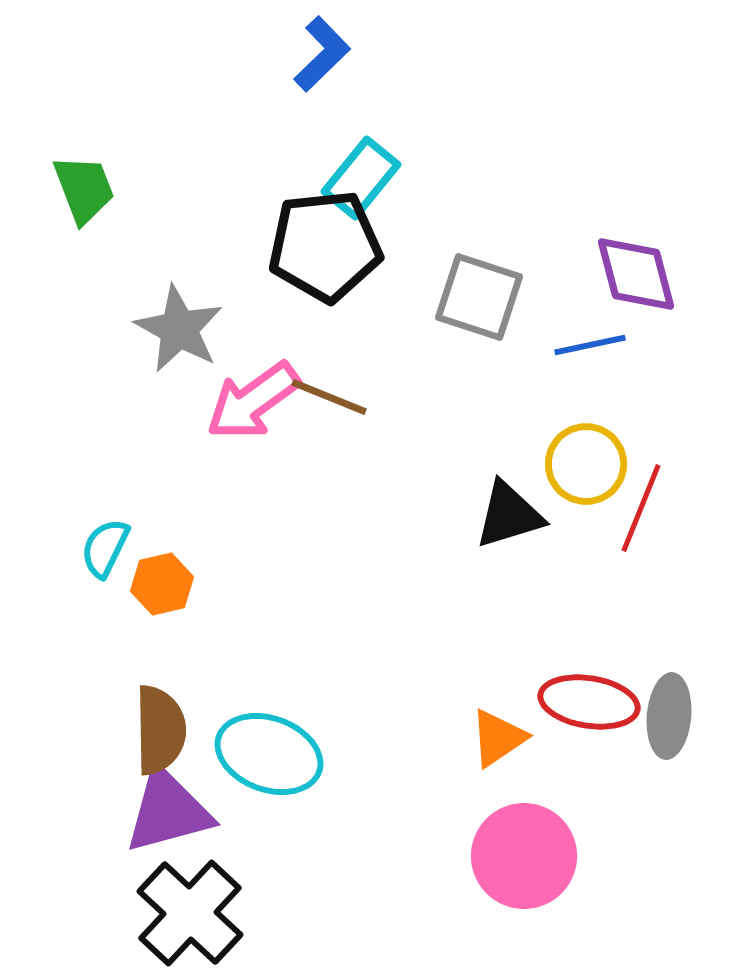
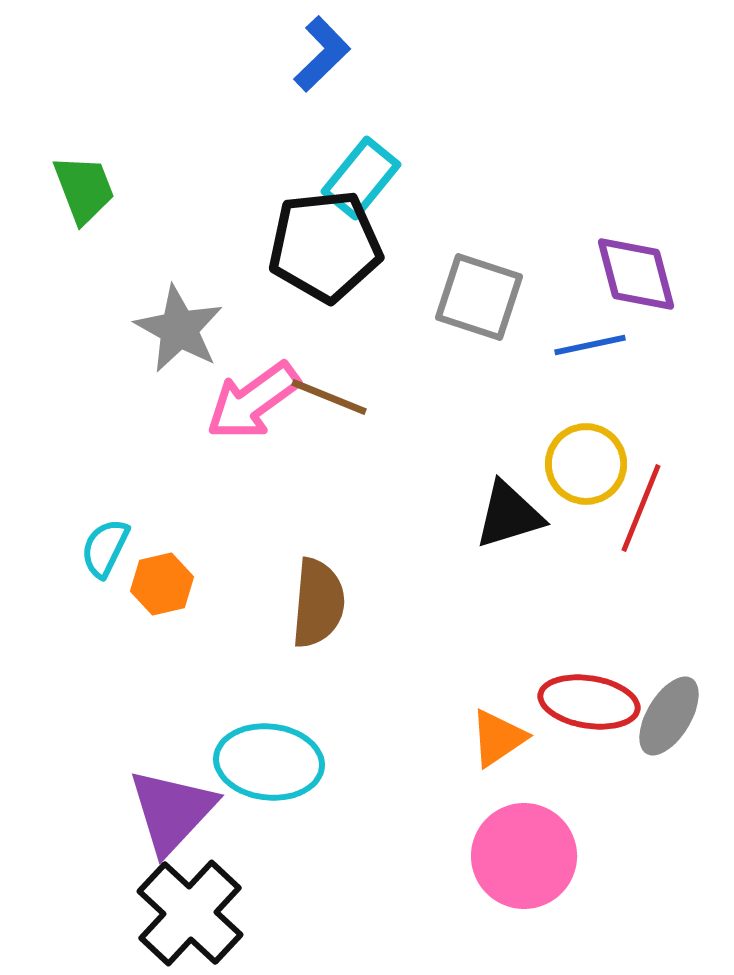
gray ellipse: rotated 26 degrees clockwise
brown semicircle: moved 158 px right, 127 px up; rotated 6 degrees clockwise
cyan ellipse: moved 8 px down; rotated 14 degrees counterclockwise
purple triangle: moved 4 px right; rotated 32 degrees counterclockwise
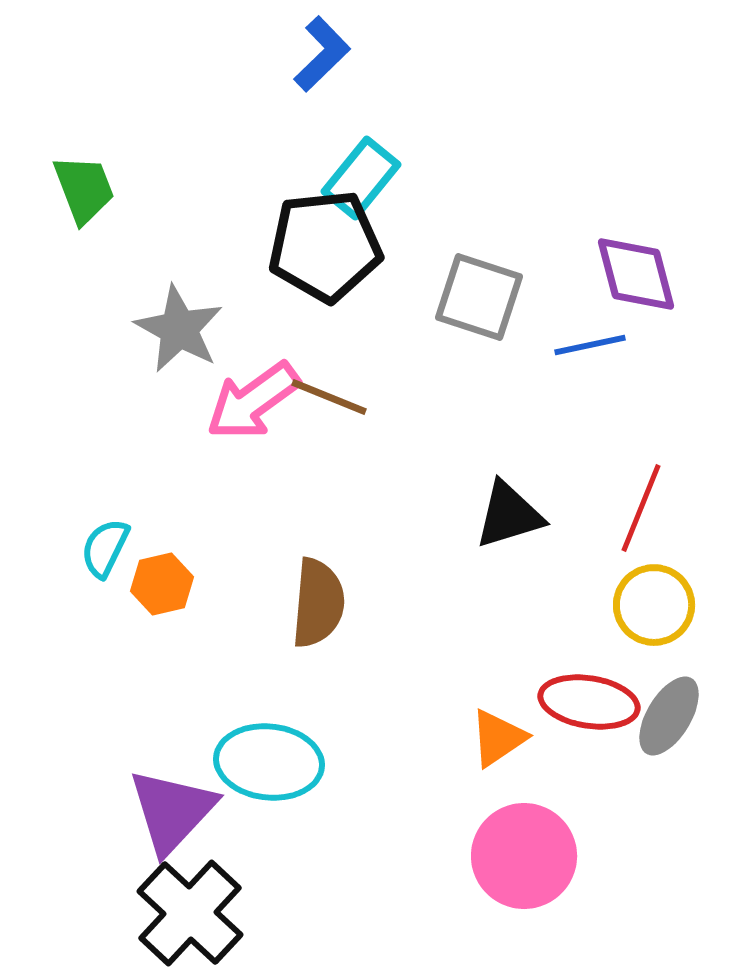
yellow circle: moved 68 px right, 141 px down
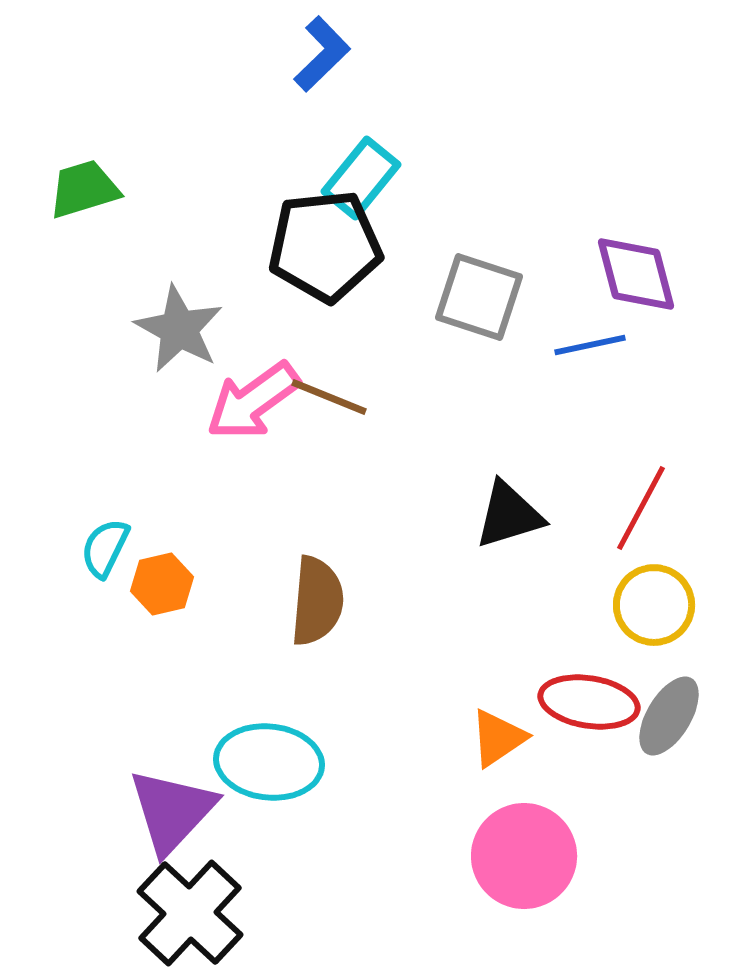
green trapezoid: rotated 86 degrees counterclockwise
red line: rotated 6 degrees clockwise
brown semicircle: moved 1 px left, 2 px up
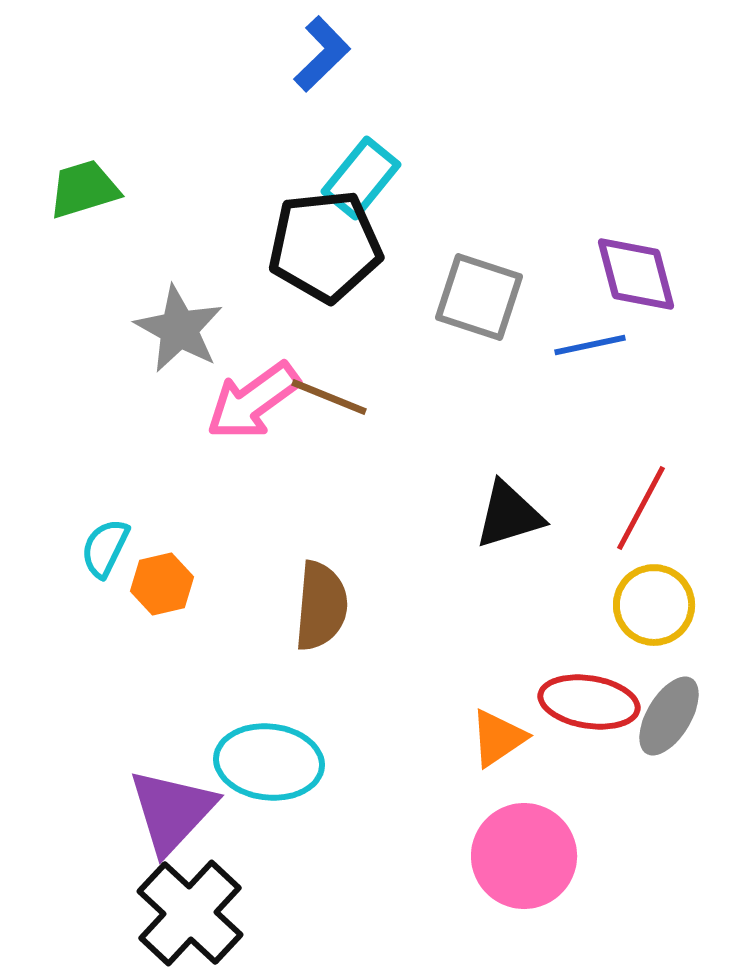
brown semicircle: moved 4 px right, 5 px down
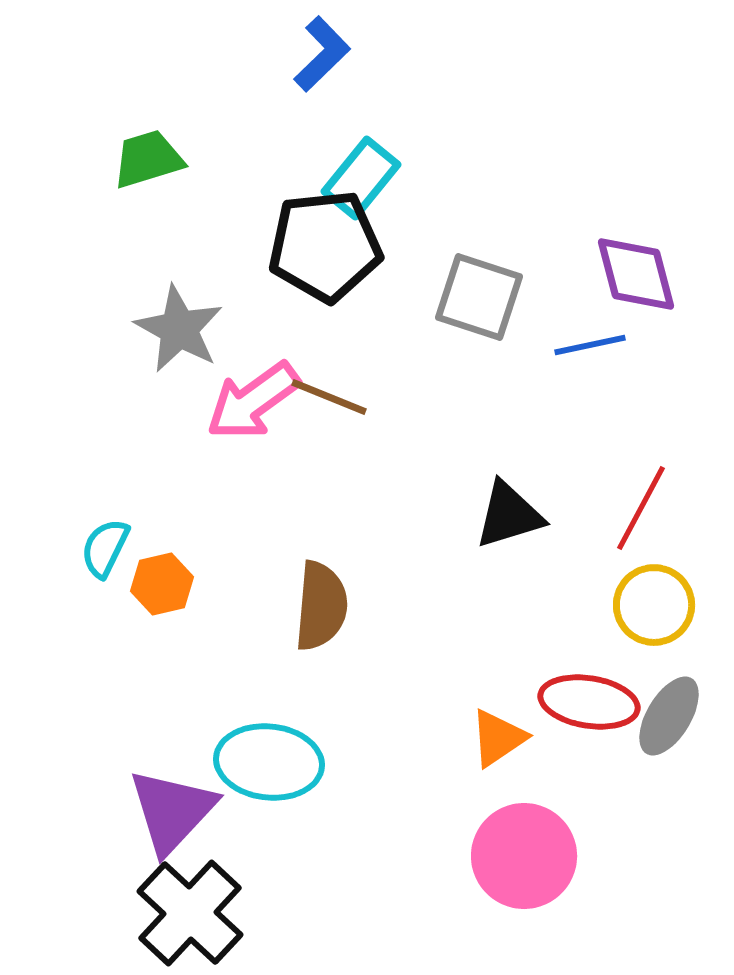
green trapezoid: moved 64 px right, 30 px up
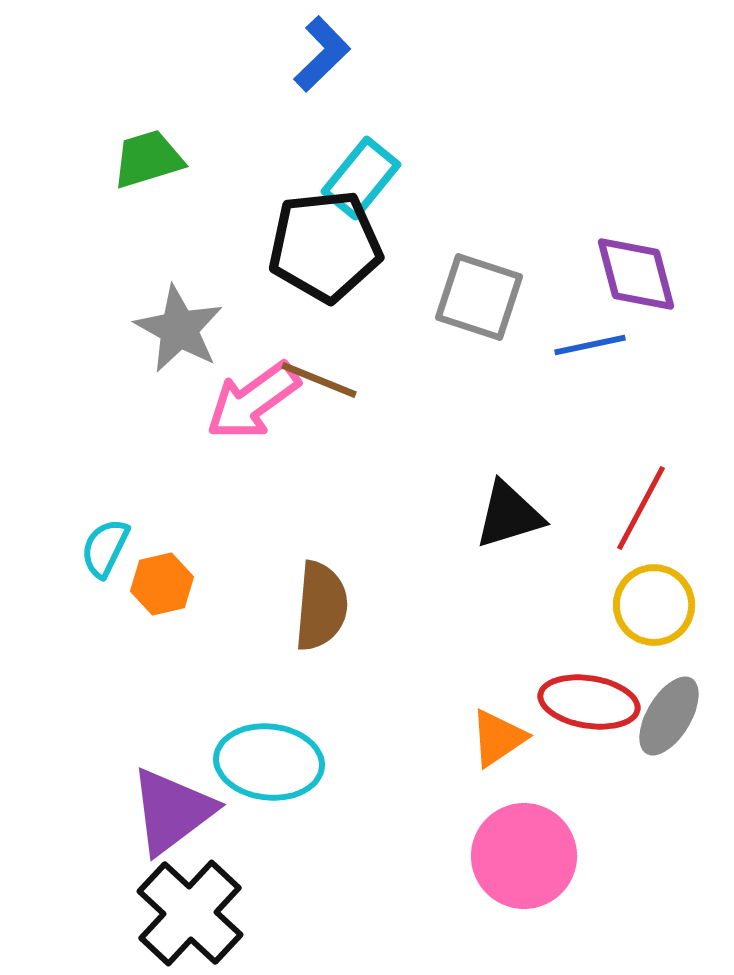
brown line: moved 10 px left, 17 px up
purple triangle: rotated 10 degrees clockwise
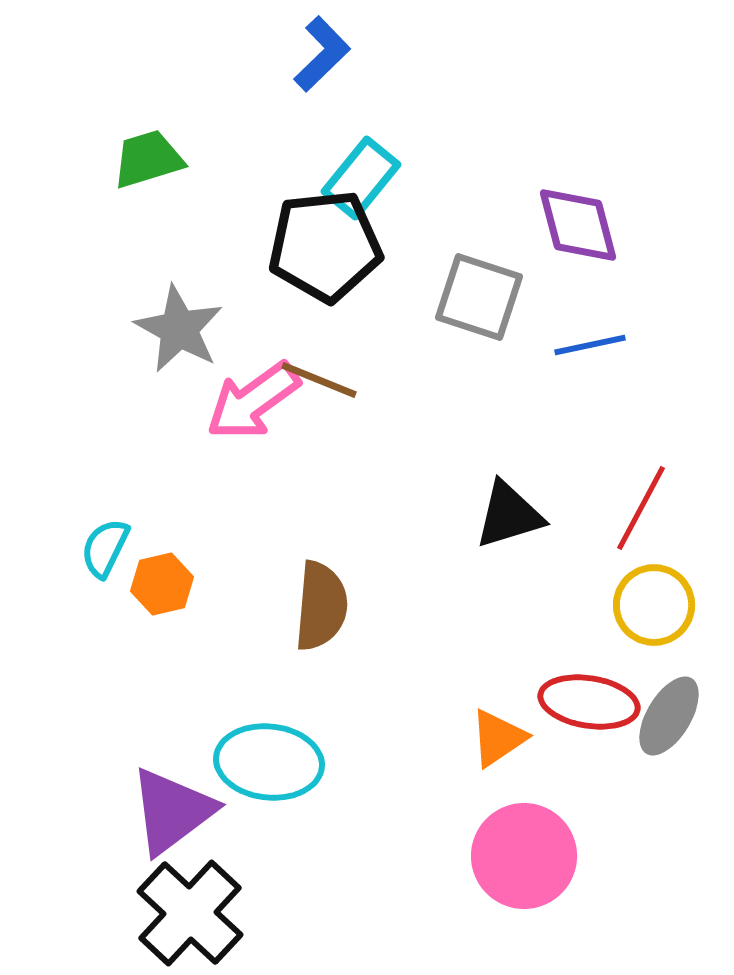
purple diamond: moved 58 px left, 49 px up
